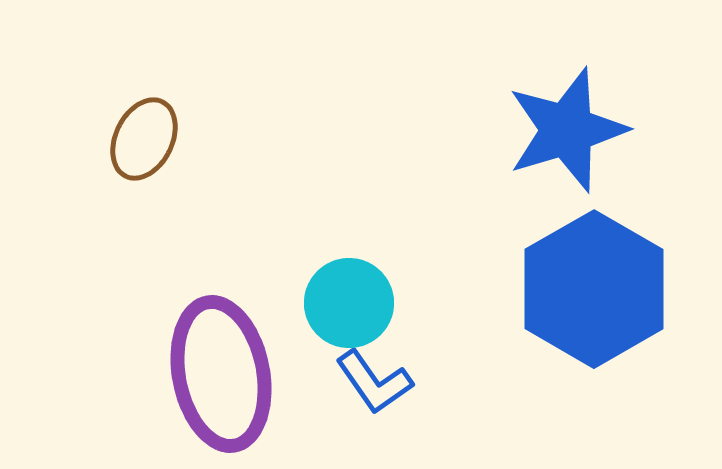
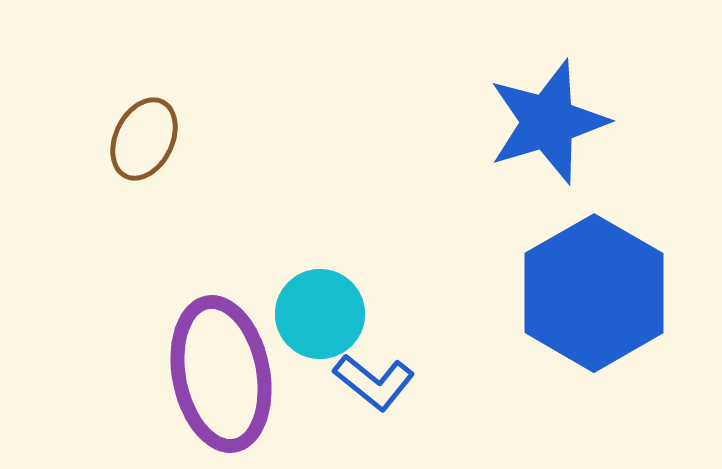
blue star: moved 19 px left, 8 px up
blue hexagon: moved 4 px down
cyan circle: moved 29 px left, 11 px down
blue L-shape: rotated 16 degrees counterclockwise
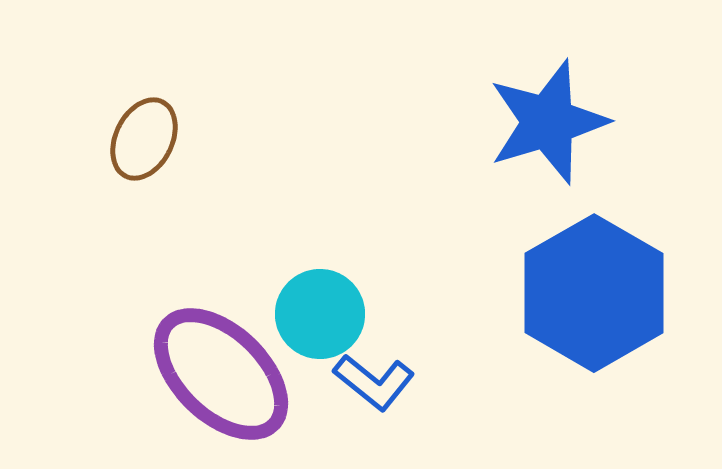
purple ellipse: rotated 35 degrees counterclockwise
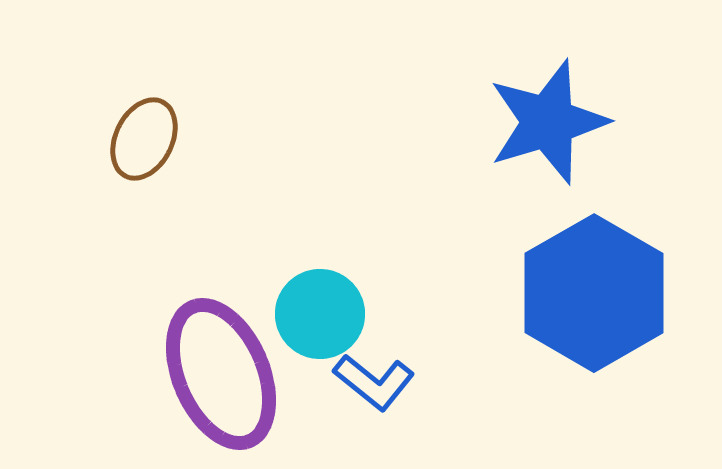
purple ellipse: rotated 23 degrees clockwise
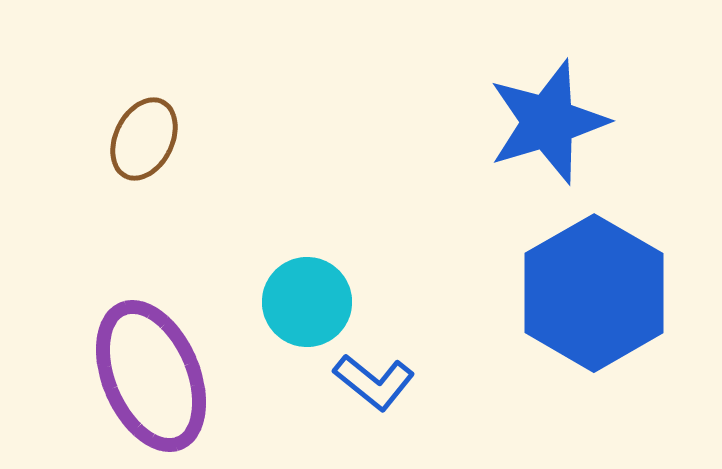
cyan circle: moved 13 px left, 12 px up
purple ellipse: moved 70 px left, 2 px down
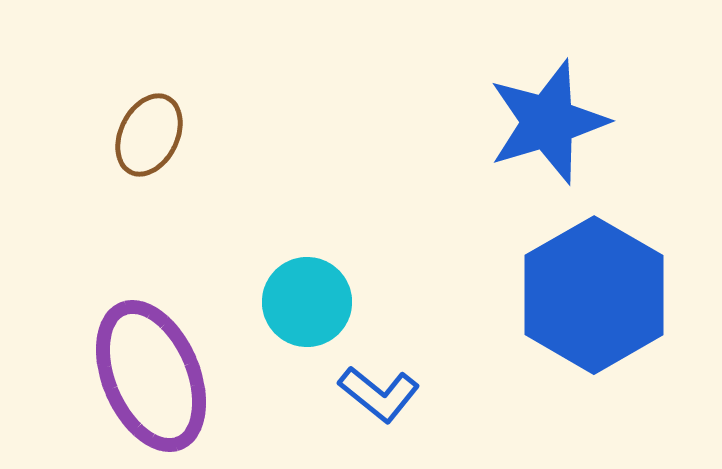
brown ellipse: moved 5 px right, 4 px up
blue hexagon: moved 2 px down
blue L-shape: moved 5 px right, 12 px down
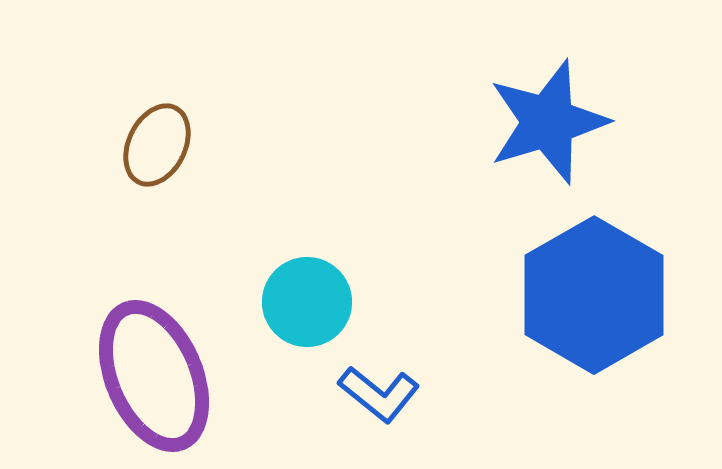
brown ellipse: moved 8 px right, 10 px down
purple ellipse: moved 3 px right
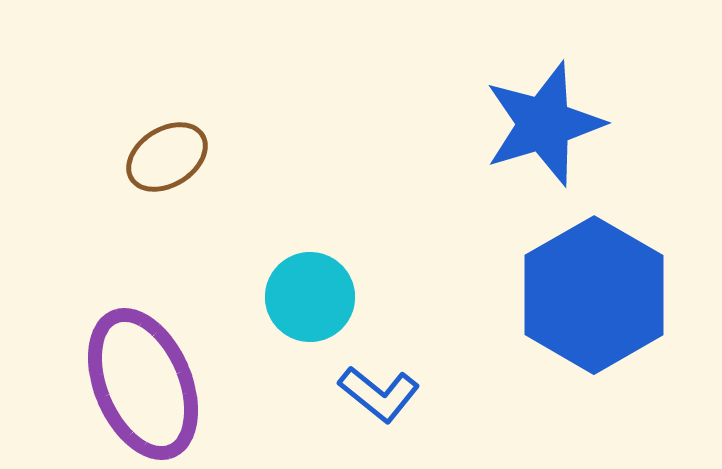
blue star: moved 4 px left, 2 px down
brown ellipse: moved 10 px right, 12 px down; rotated 32 degrees clockwise
cyan circle: moved 3 px right, 5 px up
purple ellipse: moved 11 px left, 8 px down
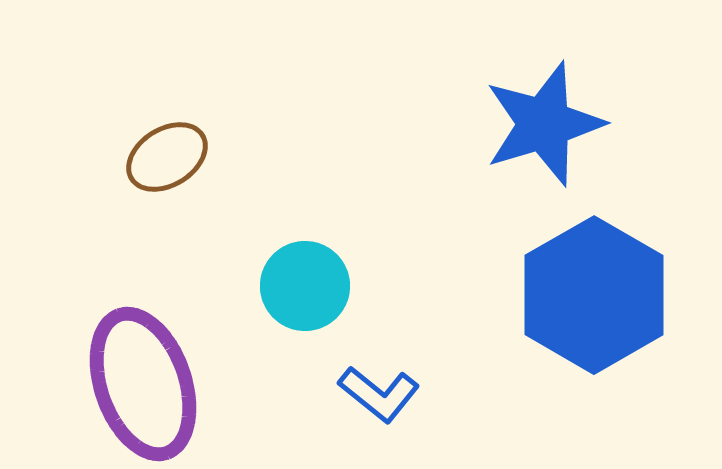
cyan circle: moved 5 px left, 11 px up
purple ellipse: rotated 4 degrees clockwise
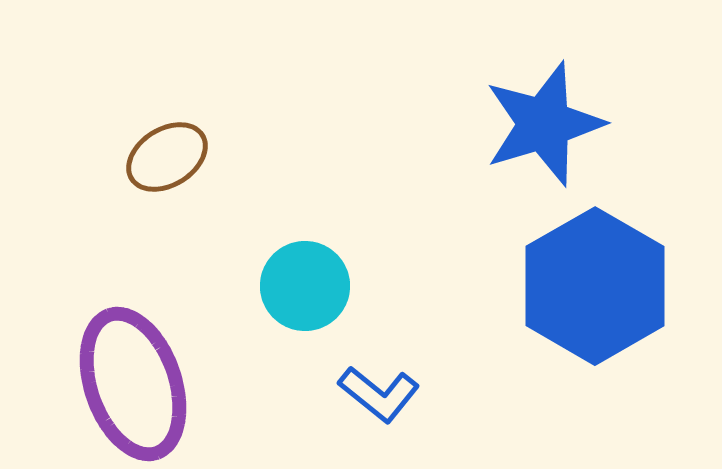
blue hexagon: moved 1 px right, 9 px up
purple ellipse: moved 10 px left
